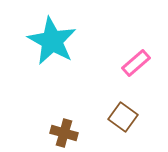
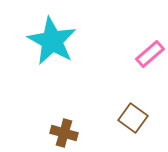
pink rectangle: moved 14 px right, 9 px up
brown square: moved 10 px right, 1 px down
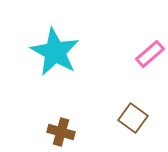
cyan star: moved 3 px right, 11 px down
brown cross: moved 3 px left, 1 px up
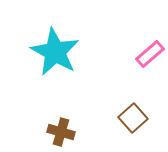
brown square: rotated 12 degrees clockwise
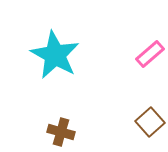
cyan star: moved 3 px down
brown square: moved 17 px right, 4 px down
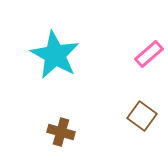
pink rectangle: moved 1 px left
brown square: moved 8 px left, 6 px up; rotated 12 degrees counterclockwise
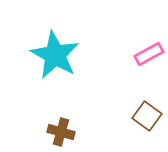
pink rectangle: rotated 12 degrees clockwise
brown square: moved 5 px right
